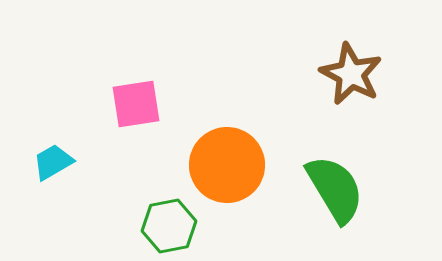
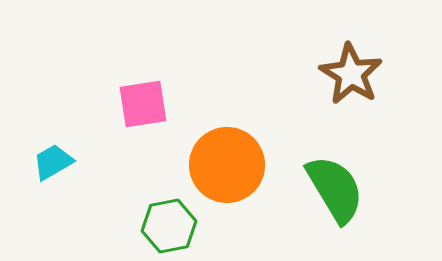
brown star: rotated 4 degrees clockwise
pink square: moved 7 px right
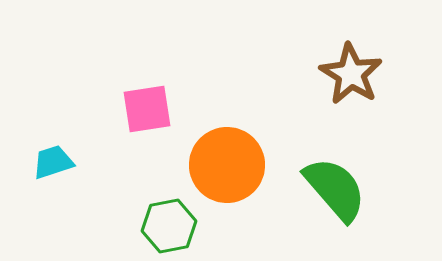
pink square: moved 4 px right, 5 px down
cyan trapezoid: rotated 12 degrees clockwise
green semicircle: rotated 10 degrees counterclockwise
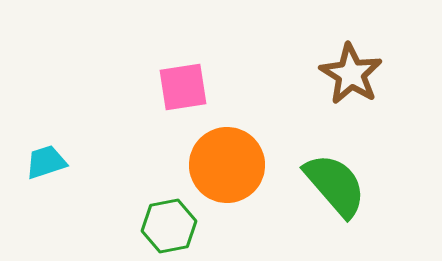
pink square: moved 36 px right, 22 px up
cyan trapezoid: moved 7 px left
green semicircle: moved 4 px up
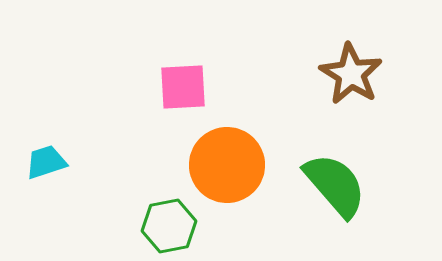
pink square: rotated 6 degrees clockwise
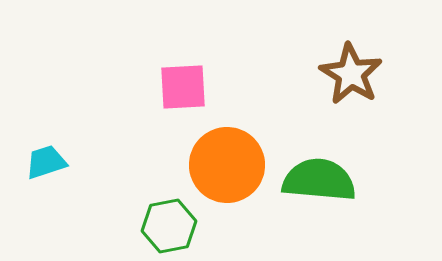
green semicircle: moved 16 px left, 5 px up; rotated 44 degrees counterclockwise
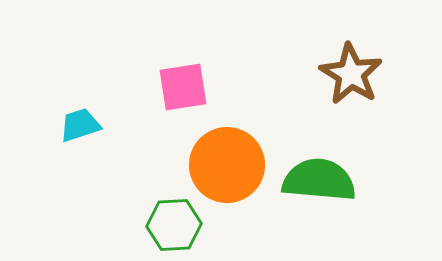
pink square: rotated 6 degrees counterclockwise
cyan trapezoid: moved 34 px right, 37 px up
green hexagon: moved 5 px right, 1 px up; rotated 8 degrees clockwise
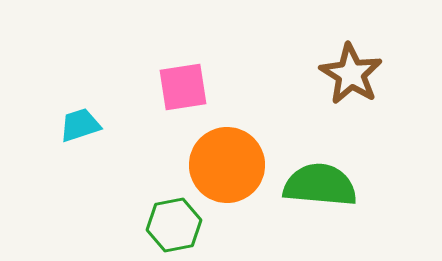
green semicircle: moved 1 px right, 5 px down
green hexagon: rotated 8 degrees counterclockwise
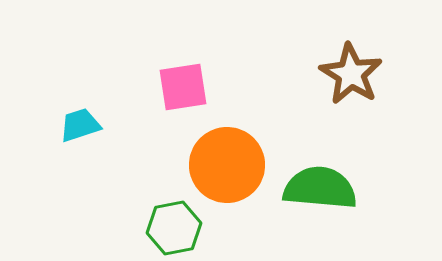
green semicircle: moved 3 px down
green hexagon: moved 3 px down
